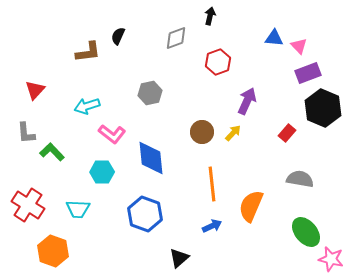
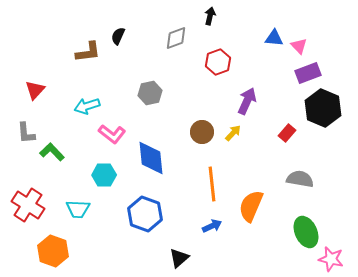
cyan hexagon: moved 2 px right, 3 px down
green ellipse: rotated 16 degrees clockwise
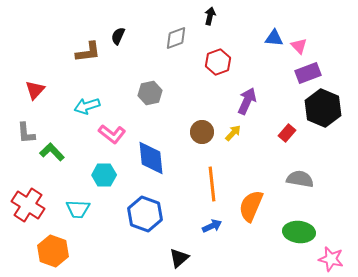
green ellipse: moved 7 px left; rotated 60 degrees counterclockwise
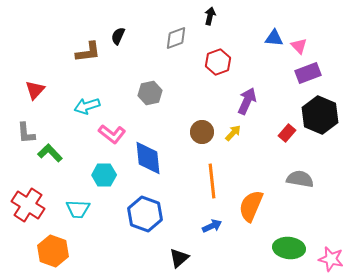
black hexagon: moved 3 px left, 7 px down
green L-shape: moved 2 px left, 1 px down
blue diamond: moved 3 px left
orange line: moved 3 px up
green ellipse: moved 10 px left, 16 px down
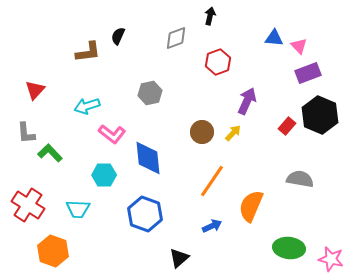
red rectangle: moved 7 px up
orange line: rotated 40 degrees clockwise
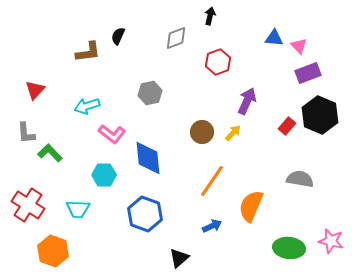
pink star: moved 18 px up
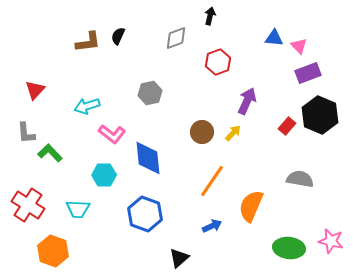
brown L-shape: moved 10 px up
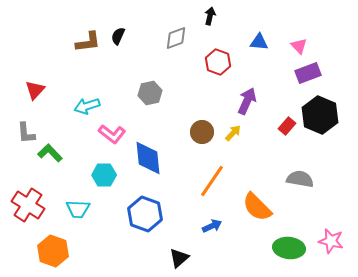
blue triangle: moved 15 px left, 4 px down
red hexagon: rotated 20 degrees counterclockwise
orange semicircle: moved 6 px right, 1 px down; rotated 68 degrees counterclockwise
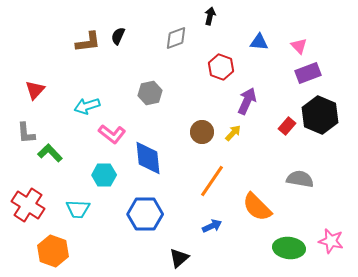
red hexagon: moved 3 px right, 5 px down
blue hexagon: rotated 20 degrees counterclockwise
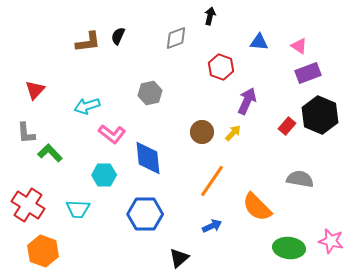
pink triangle: rotated 12 degrees counterclockwise
orange hexagon: moved 10 px left
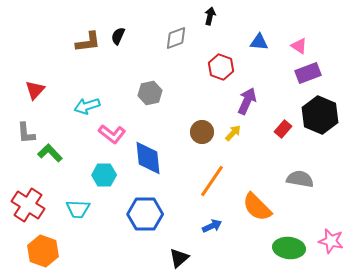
red rectangle: moved 4 px left, 3 px down
